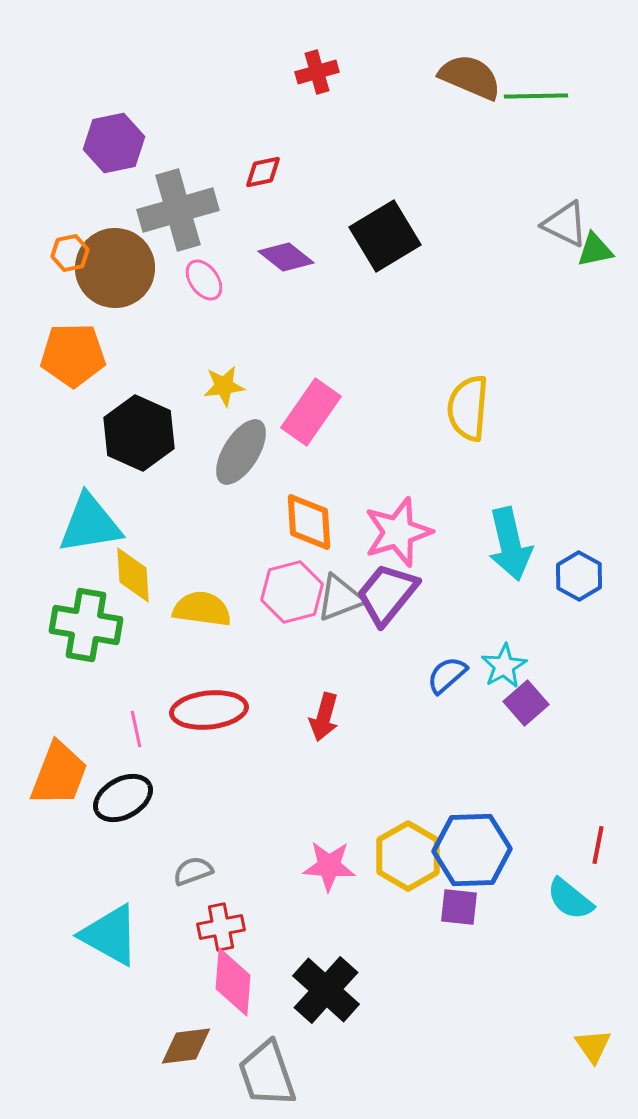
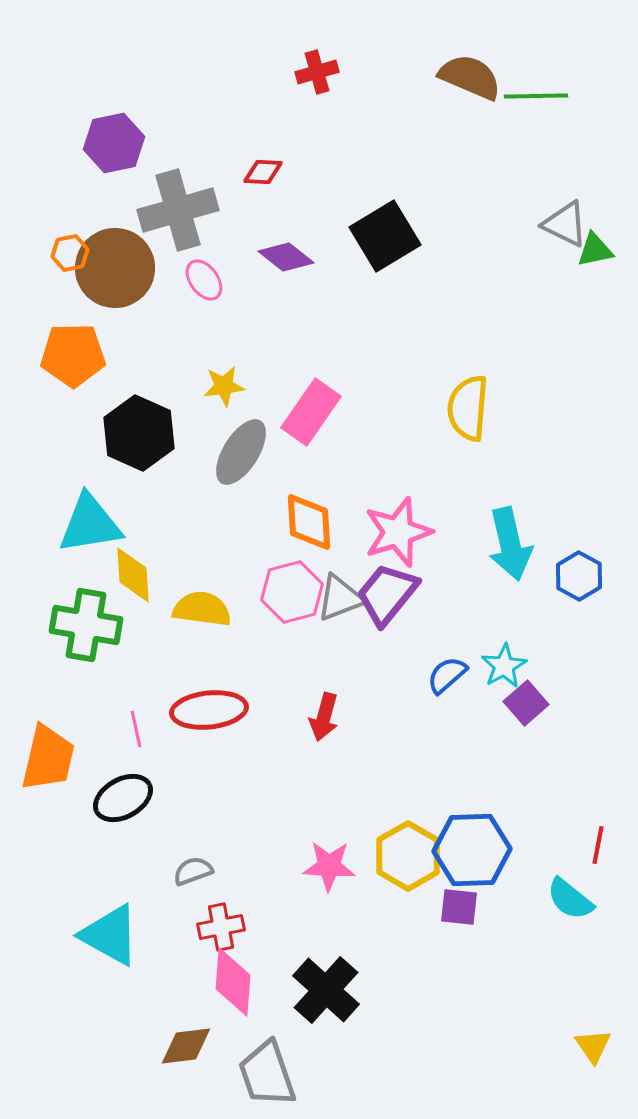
red diamond at (263, 172): rotated 15 degrees clockwise
orange trapezoid at (59, 774): moved 11 px left, 16 px up; rotated 8 degrees counterclockwise
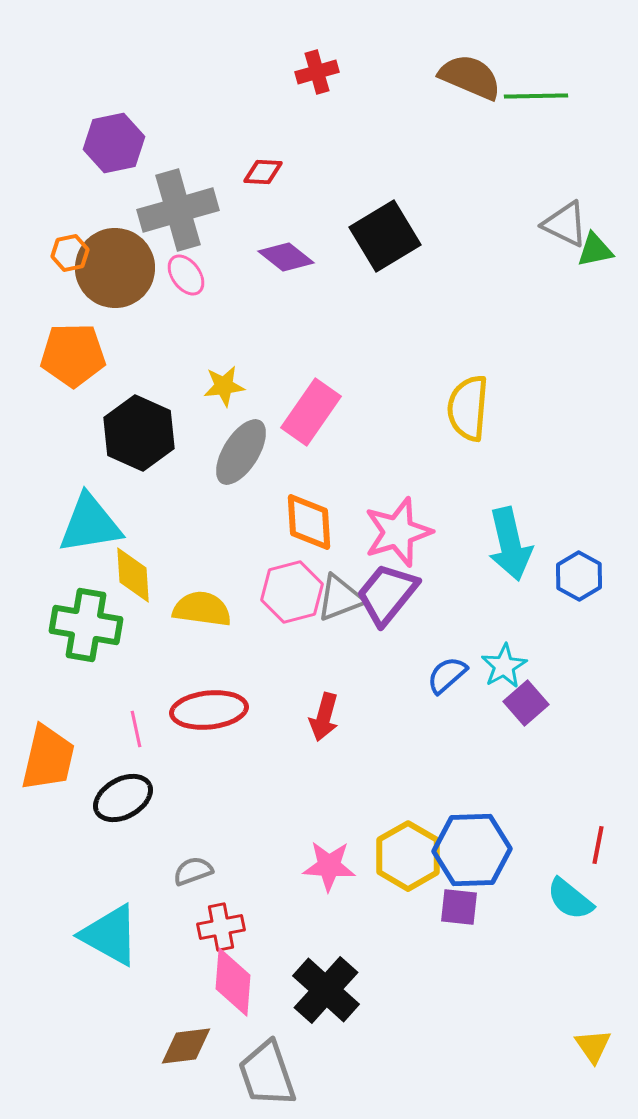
pink ellipse at (204, 280): moved 18 px left, 5 px up
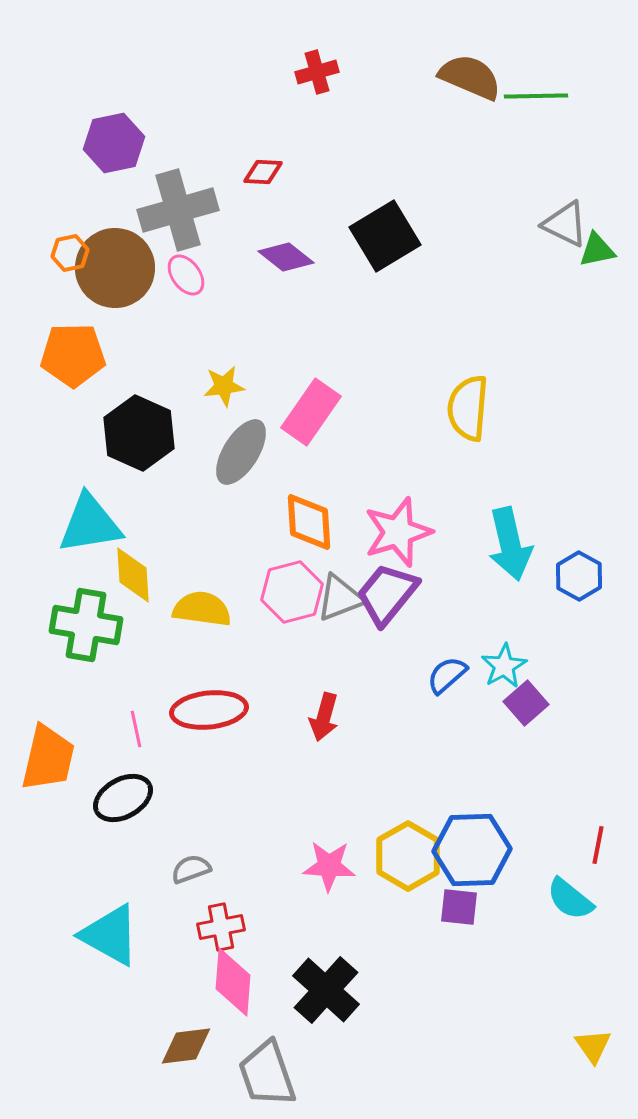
green triangle at (595, 250): moved 2 px right
gray semicircle at (193, 871): moved 2 px left, 2 px up
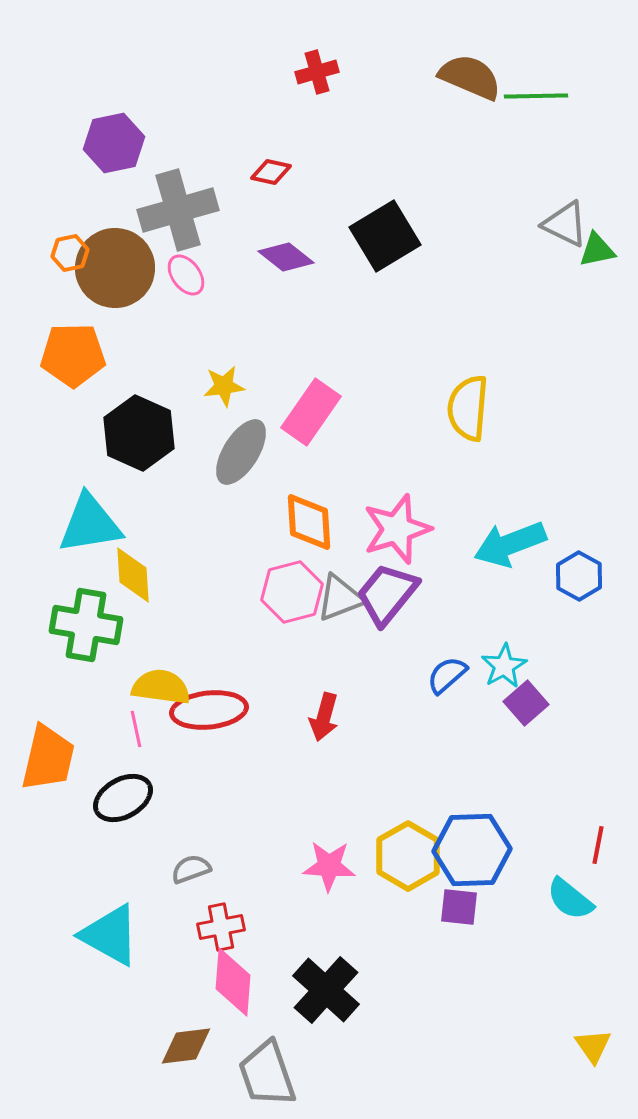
red diamond at (263, 172): moved 8 px right; rotated 9 degrees clockwise
pink star at (398, 532): moved 1 px left, 3 px up
cyan arrow at (510, 544): rotated 82 degrees clockwise
yellow semicircle at (202, 609): moved 41 px left, 78 px down
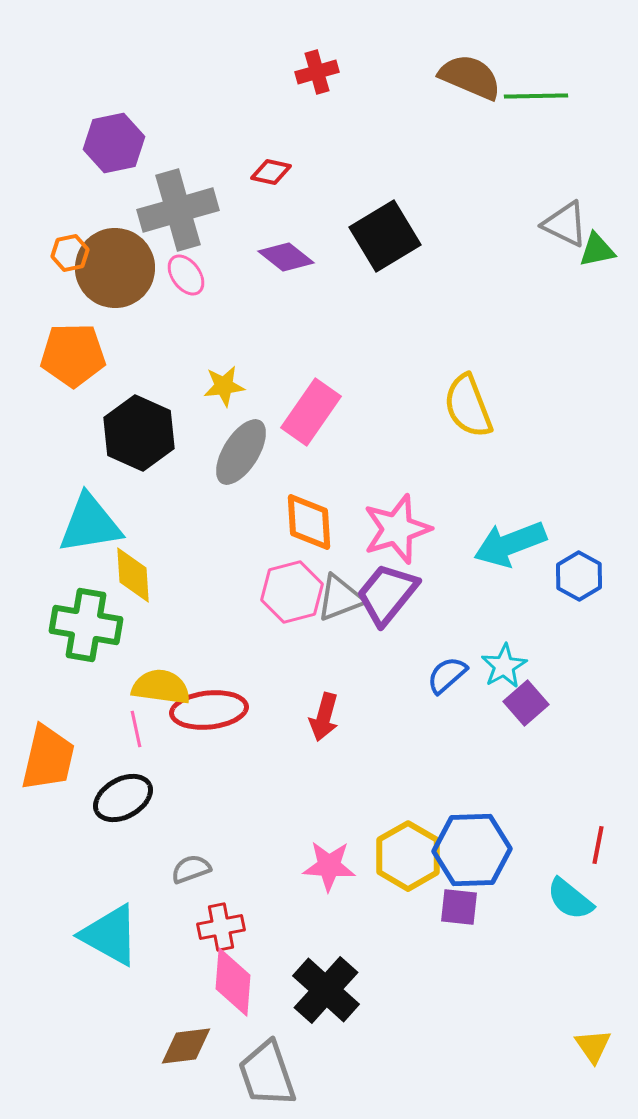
yellow semicircle at (468, 408): moved 2 px up; rotated 26 degrees counterclockwise
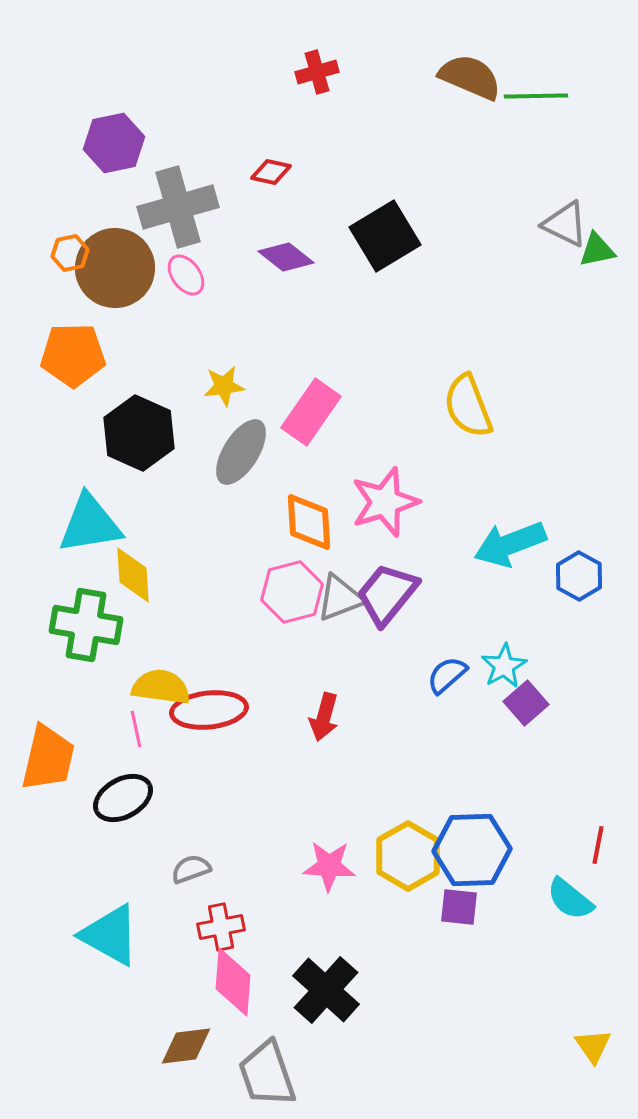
gray cross at (178, 210): moved 3 px up
pink star at (397, 529): moved 12 px left, 27 px up
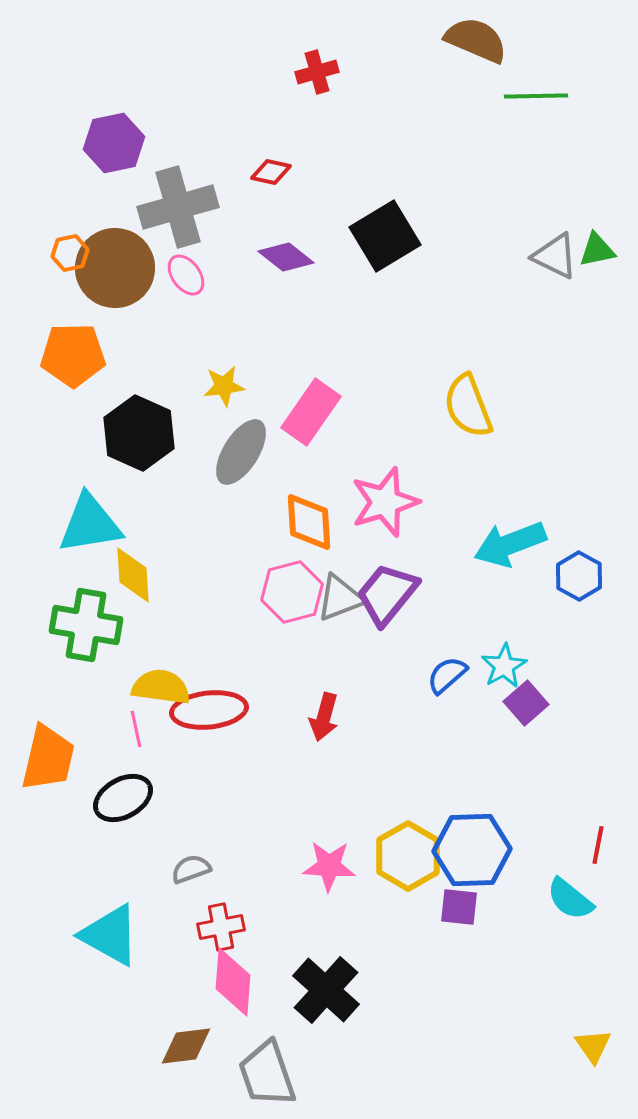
brown semicircle at (470, 77): moved 6 px right, 37 px up
gray triangle at (565, 224): moved 10 px left, 32 px down
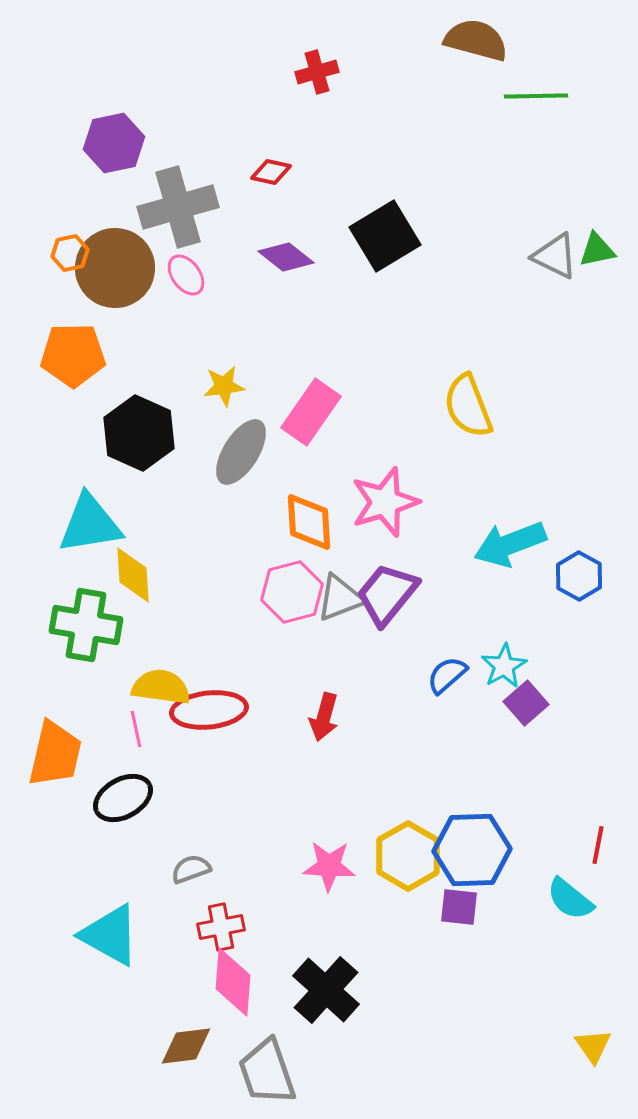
brown semicircle at (476, 40): rotated 8 degrees counterclockwise
orange trapezoid at (48, 758): moved 7 px right, 4 px up
gray trapezoid at (267, 1074): moved 2 px up
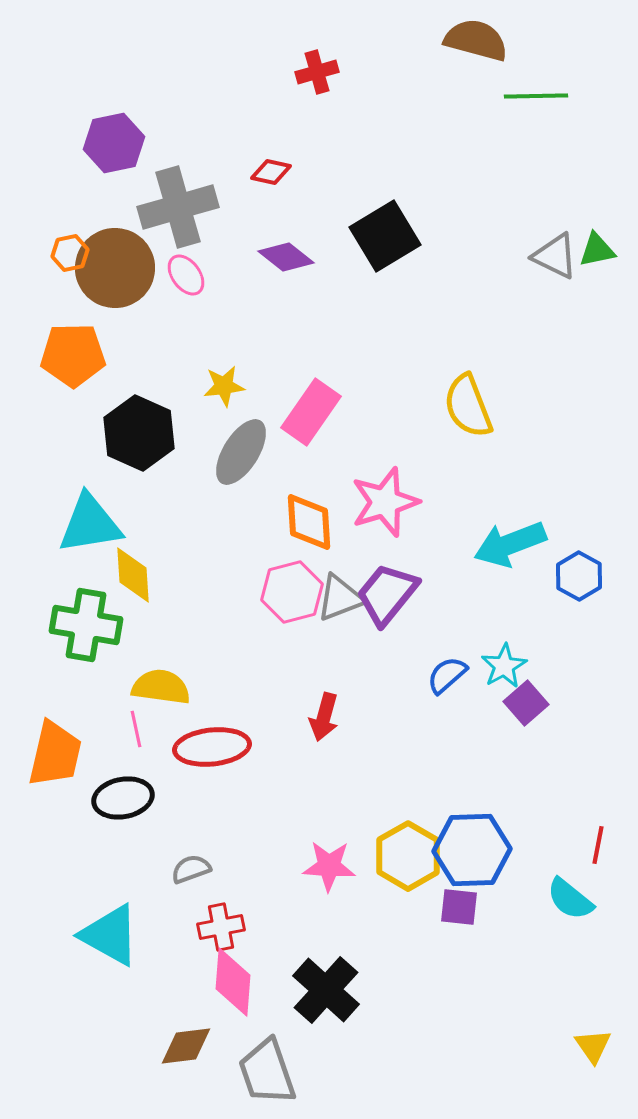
red ellipse at (209, 710): moved 3 px right, 37 px down
black ellipse at (123, 798): rotated 18 degrees clockwise
